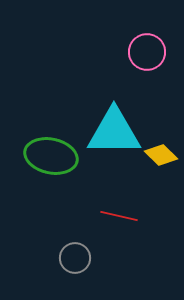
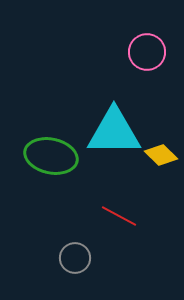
red line: rotated 15 degrees clockwise
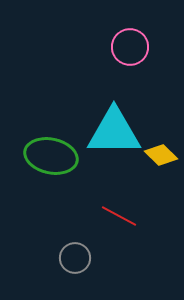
pink circle: moved 17 px left, 5 px up
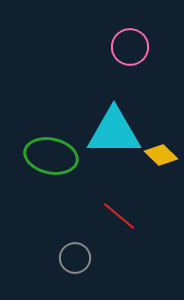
red line: rotated 12 degrees clockwise
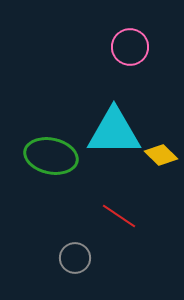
red line: rotated 6 degrees counterclockwise
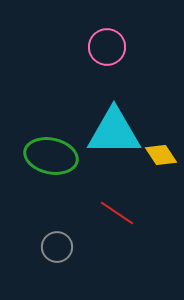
pink circle: moved 23 px left
yellow diamond: rotated 12 degrees clockwise
red line: moved 2 px left, 3 px up
gray circle: moved 18 px left, 11 px up
